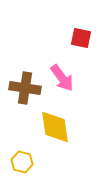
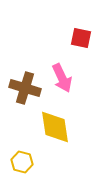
pink arrow: rotated 12 degrees clockwise
brown cross: rotated 8 degrees clockwise
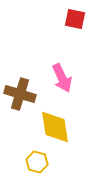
red square: moved 6 px left, 19 px up
brown cross: moved 5 px left, 6 px down
yellow hexagon: moved 15 px right
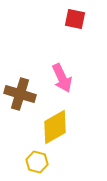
yellow diamond: rotated 69 degrees clockwise
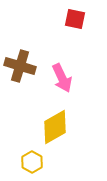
brown cross: moved 28 px up
yellow hexagon: moved 5 px left; rotated 15 degrees clockwise
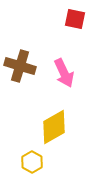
pink arrow: moved 2 px right, 5 px up
yellow diamond: moved 1 px left
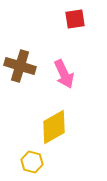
red square: rotated 20 degrees counterclockwise
pink arrow: moved 1 px down
yellow hexagon: rotated 15 degrees counterclockwise
